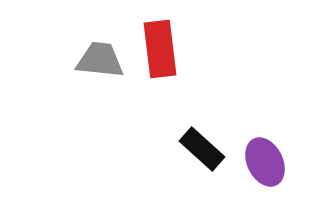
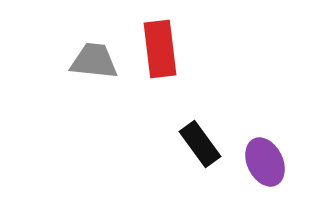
gray trapezoid: moved 6 px left, 1 px down
black rectangle: moved 2 px left, 5 px up; rotated 12 degrees clockwise
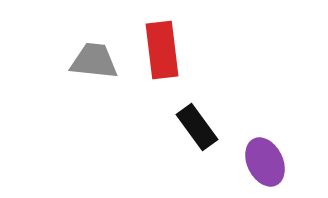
red rectangle: moved 2 px right, 1 px down
black rectangle: moved 3 px left, 17 px up
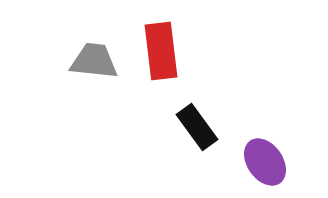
red rectangle: moved 1 px left, 1 px down
purple ellipse: rotated 9 degrees counterclockwise
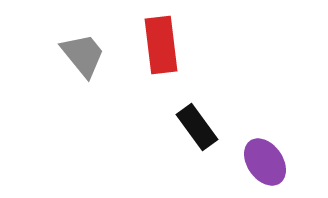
red rectangle: moved 6 px up
gray trapezoid: moved 11 px left, 6 px up; rotated 45 degrees clockwise
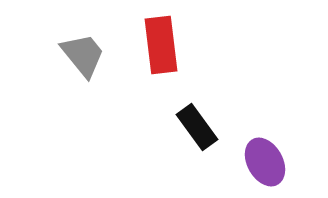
purple ellipse: rotated 6 degrees clockwise
